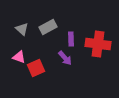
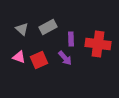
red square: moved 3 px right, 8 px up
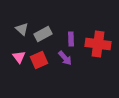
gray rectangle: moved 5 px left, 7 px down
pink triangle: rotated 32 degrees clockwise
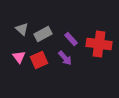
purple rectangle: rotated 40 degrees counterclockwise
red cross: moved 1 px right
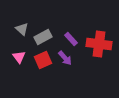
gray rectangle: moved 3 px down
red square: moved 4 px right
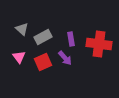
purple rectangle: rotated 32 degrees clockwise
red square: moved 2 px down
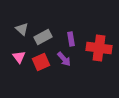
red cross: moved 4 px down
purple arrow: moved 1 px left, 1 px down
red square: moved 2 px left
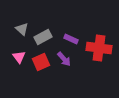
purple rectangle: rotated 56 degrees counterclockwise
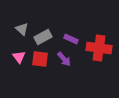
red square: moved 1 px left, 3 px up; rotated 30 degrees clockwise
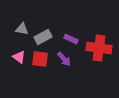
gray triangle: rotated 32 degrees counterclockwise
pink triangle: rotated 16 degrees counterclockwise
